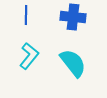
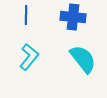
cyan L-shape: moved 1 px down
cyan semicircle: moved 10 px right, 4 px up
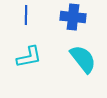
cyan L-shape: rotated 40 degrees clockwise
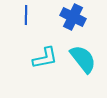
blue cross: rotated 20 degrees clockwise
cyan L-shape: moved 16 px right, 1 px down
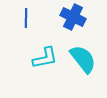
blue line: moved 3 px down
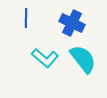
blue cross: moved 1 px left, 6 px down
cyan L-shape: rotated 52 degrees clockwise
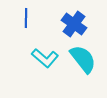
blue cross: moved 2 px right, 1 px down; rotated 10 degrees clockwise
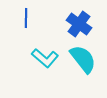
blue cross: moved 5 px right
